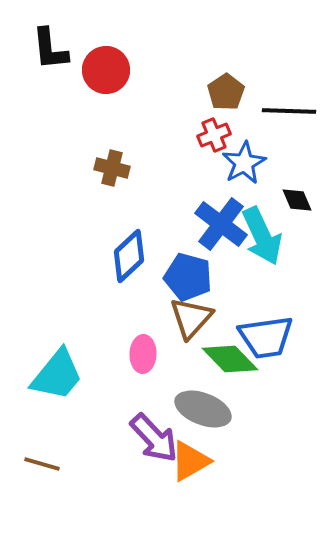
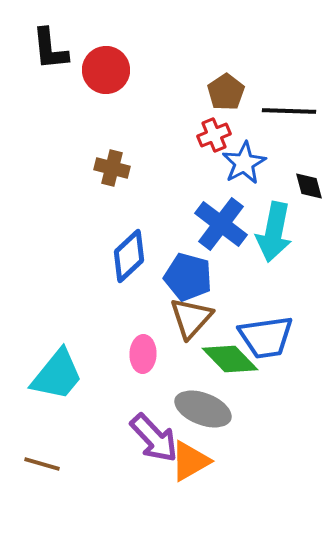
black diamond: moved 12 px right, 14 px up; rotated 8 degrees clockwise
cyan arrow: moved 12 px right, 4 px up; rotated 36 degrees clockwise
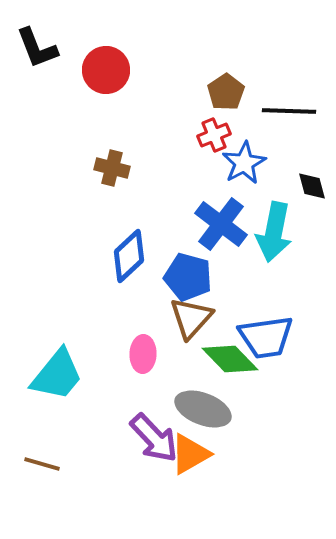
black L-shape: moved 13 px left, 1 px up; rotated 15 degrees counterclockwise
black diamond: moved 3 px right
orange triangle: moved 7 px up
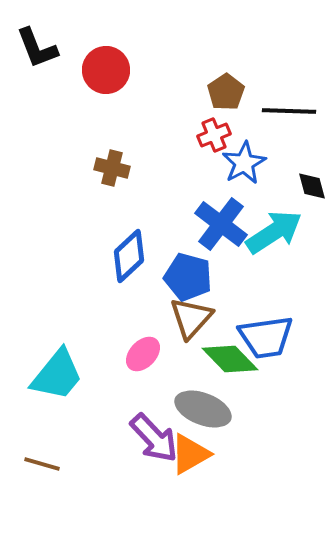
cyan arrow: rotated 134 degrees counterclockwise
pink ellipse: rotated 42 degrees clockwise
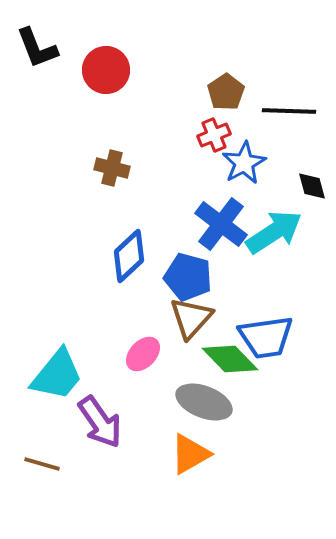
gray ellipse: moved 1 px right, 7 px up
purple arrow: moved 54 px left, 16 px up; rotated 8 degrees clockwise
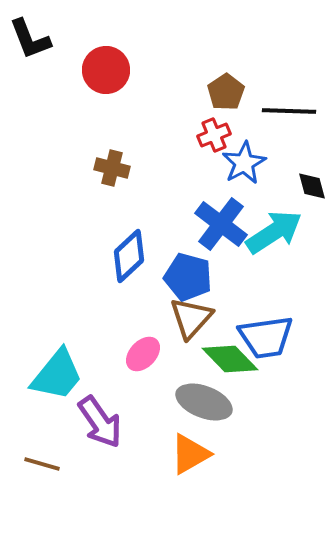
black L-shape: moved 7 px left, 9 px up
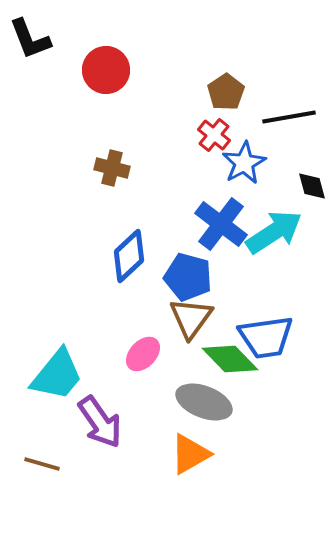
black line: moved 6 px down; rotated 12 degrees counterclockwise
red cross: rotated 28 degrees counterclockwise
brown triangle: rotated 6 degrees counterclockwise
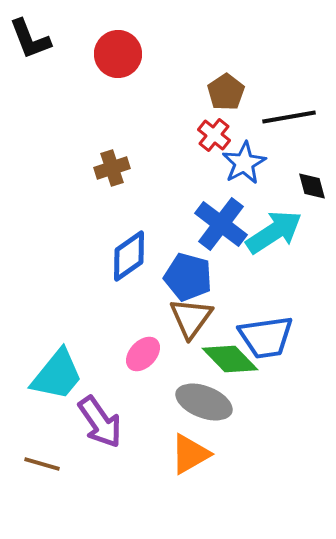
red circle: moved 12 px right, 16 px up
brown cross: rotated 32 degrees counterclockwise
blue diamond: rotated 8 degrees clockwise
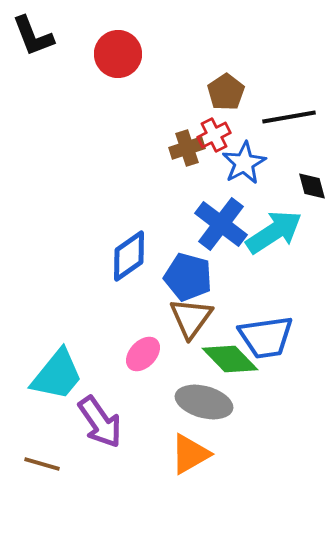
black L-shape: moved 3 px right, 3 px up
red cross: rotated 24 degrees clockwise
brown cross: moved 75 px right, 20 px up
gray ellipse: rotated 6 degrees counterclockwise
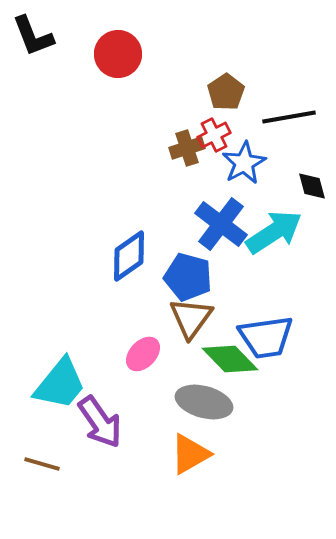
cyan trapezoid: moved 3 px right, 9 px down
